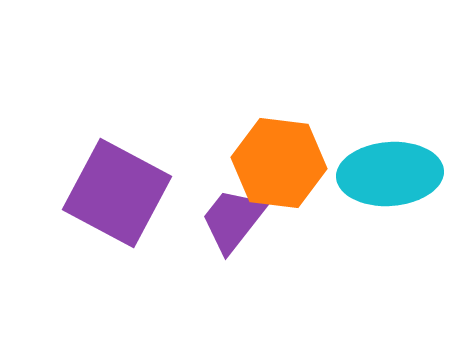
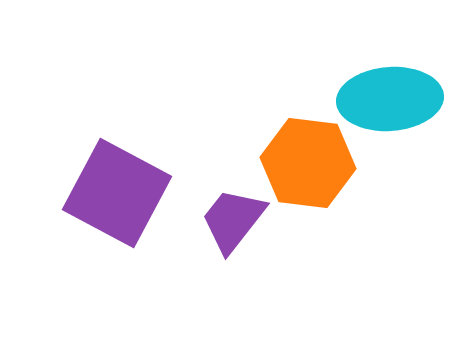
orange hexagon: moved 29 px right
cyan ellipse: moved 75 px up
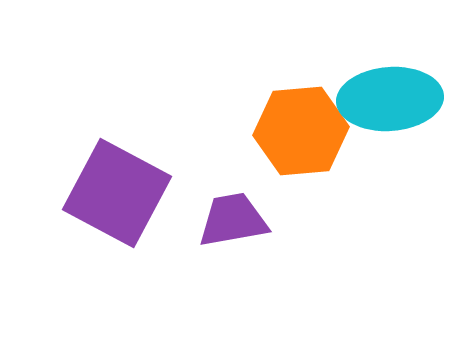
orange hexagon: moved 7 px left, 32 px up; rotated 12 degrees counterclockwise
purple trapezoid: rotated 42 degrees clockwise
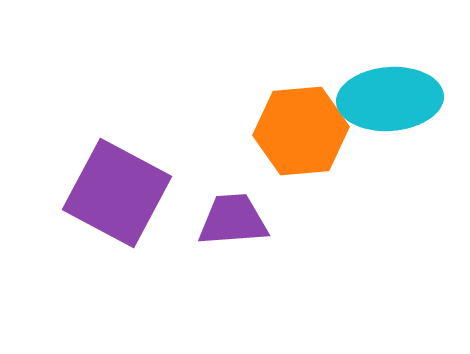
purple trapezoid: rotated 6 degrees clockwise
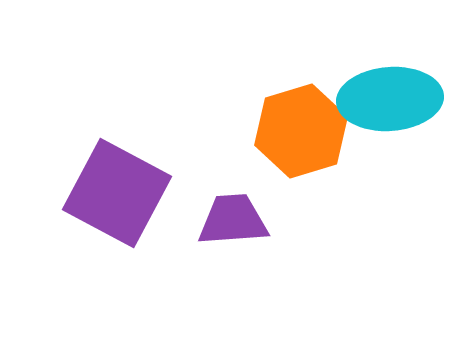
orange hexagon: rotated 12 degrees counterclockwise
